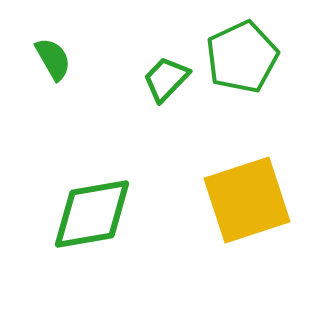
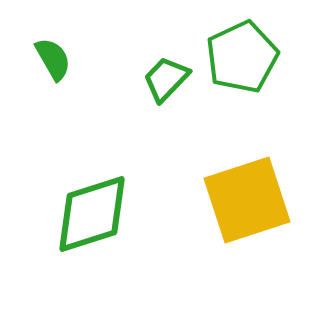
green diamond: rotated 8 degrees counterclockwise
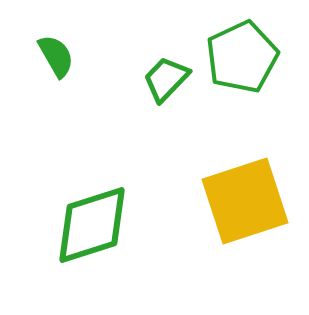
green semicircle: moved 3 px right, 3 px up
yellow square: moved 2 px left, 1 px down
green diamond: moved 11 px down
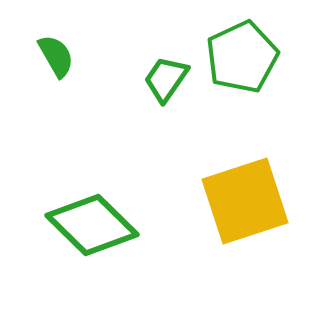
green trapezoid: rotated 9 degrees counterclockwise
green diamond: rotated 62 degrees clockwise
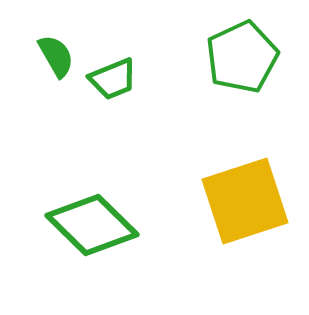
green trapezoid: moved 53 px left; rotated 147 degrees counterclockwise
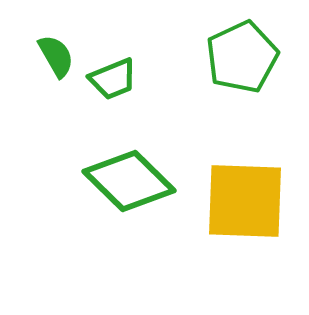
yellow square: rotated 20 degrees clockwise
green diamond: moved 37 px right, 44 px up
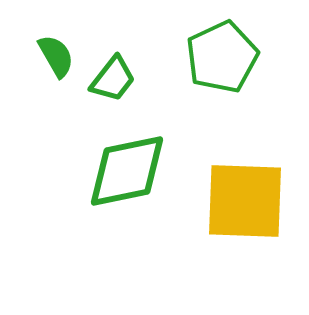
green pentagon: moved 20 px left
green trapezoid: rotated 30 degrees counterclockwise
green diamond: moved 2 px left, 10 px up; rotated 56 degrees counterclockwise
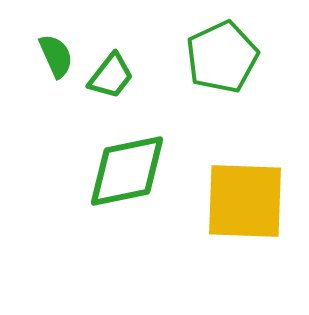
green semicircle: rotated 6 degrees clockwise
green trapezoid: moved 2 px left, 3 px up
